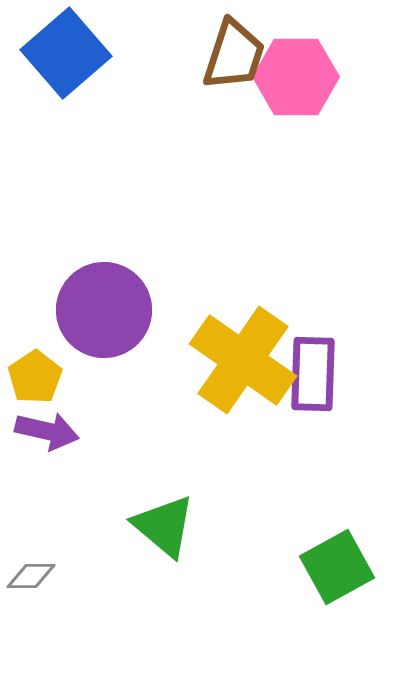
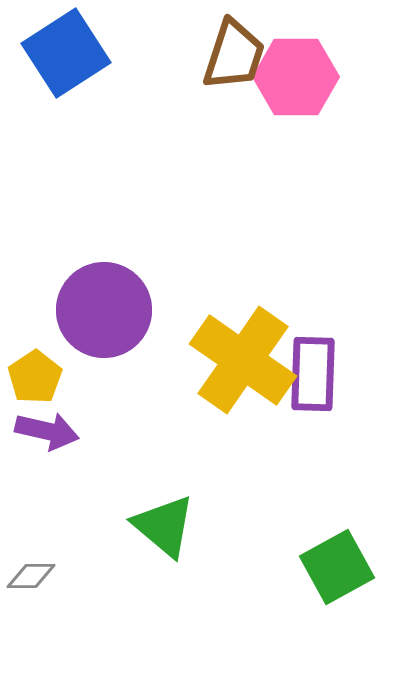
blue square: rotated 8 degrees clockwise
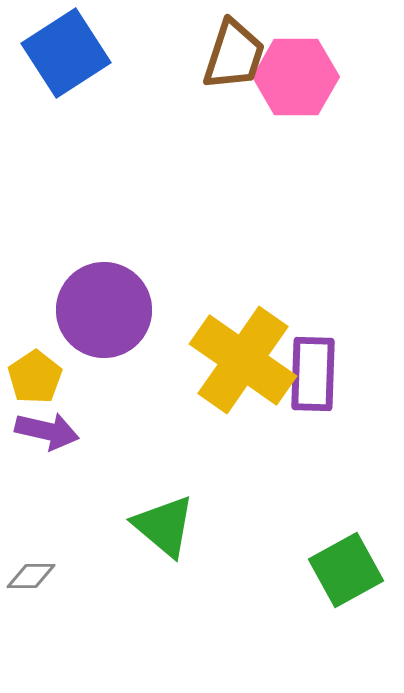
green square: moved 9 px right, 3 px down
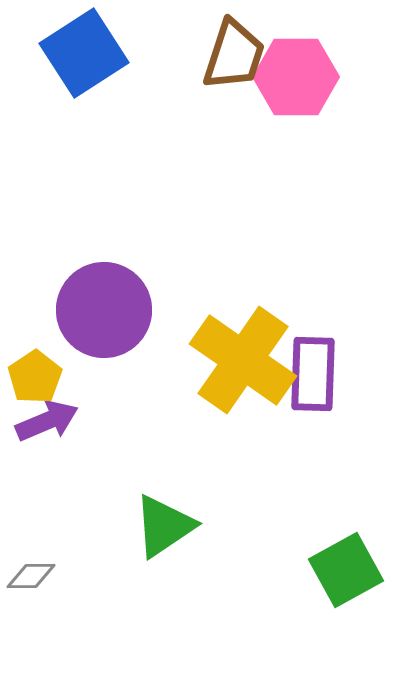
blue square: moved 18 px right
purple arrow: moved 10 px up; rotated 36 degrees counterclockwise
green triangle: rotated 46 degrees clockwise
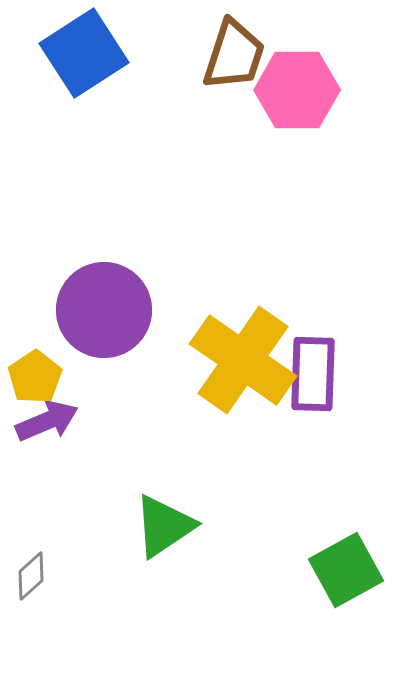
pink hexagon: moved 1 px right, 13 px down
gray diamond: rotated 42 degrees counterclockwise
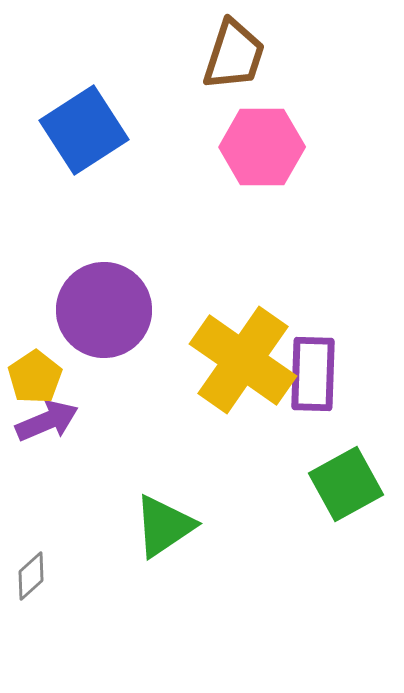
blue square: moved 77 px down
pink hexagon: moved 35 px left, 57 px down
green square: moved 86 px up
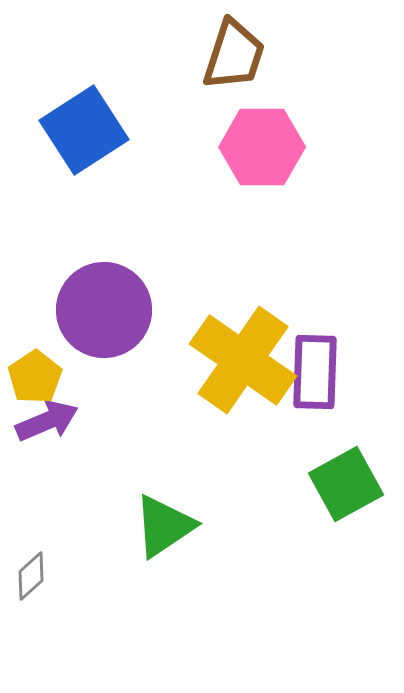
purple rectangle: moved 2 px right, 2 px up
